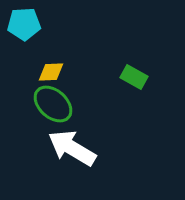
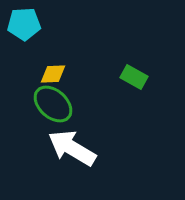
yellow diamond: moved 2 px right, 2 px down
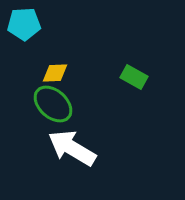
yellow diamond: moved 2 px right, 1 px up
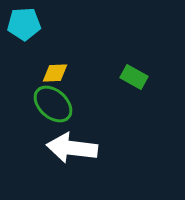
white arrow: rotated 24 degrees counterclockwise
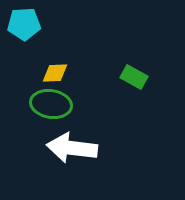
green ellipse: moved 2 px left; rotated 33 degrees counterclockwise
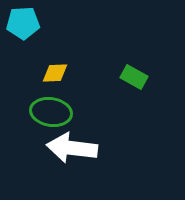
cyan pentagon: moved 1 px left, 1 px up
green ellipse: moved 8 px down
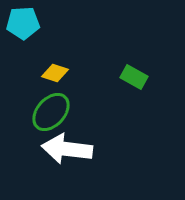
yellow diamond: rotated 20 degrees clockwise
green ellipse: rotated 57 degrees counterclockwise
white arrow: moved 5 px left, 1 px down
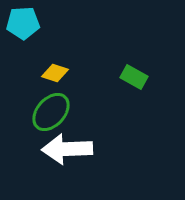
white arrow: rotated 9 degrees counterclockwise
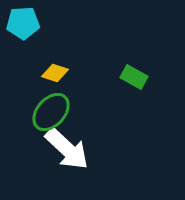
white arrow: rotated 135 degrees counterclockwise
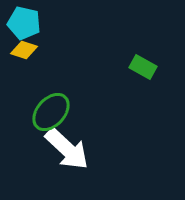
cyan pentagon: moved 1 px right; rotated 16 degrees clockwise
yellow diamond: moved 31 px left, 23 px up
green rectangle: moved 9 px right, 10 px up
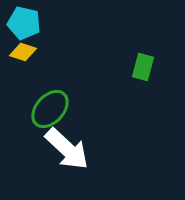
yellow diamond: moved 1 px left, 2 px down
green rectangle: rotated 76 degrees clockwise
green ellipse: moved 1 px left, 3 px up
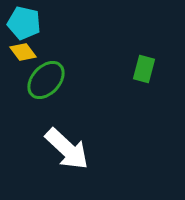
yellow diamond: rotated 36 degrees clockwise
green rectangle: moved 1 px right, 2 px down
green ellipse: moved 4 px left, 29 px up
